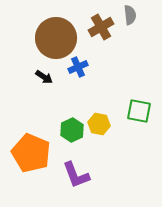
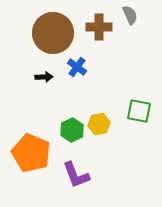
gray semicircle: rotated 18 degrees counterclockwise
brown cross: moved 2 px left; rotated 30 degrees clockwise
brown circle: moved 3 px left, 5 px up
blue cross: moved 1 px left; rotated 30 degrees counterclockwise
black arrow: rotated 36 degrees counterclockwise
yellow hexagon: rotated 20 degrees counterclockwise
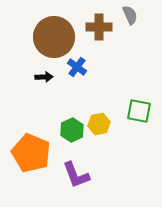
brown circle: moved 1 px right, 4 px down
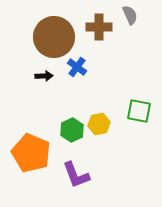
black arrow: moved 1 px up
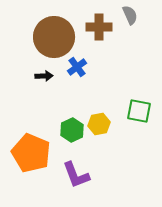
blue cross: rotated 18 degrees clockwise
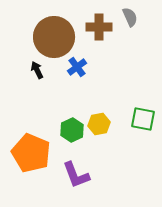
gray semicircle: moved 2 px down
black arrow: moved 7 px left, 6 px up; rotated 114 degrees counterclockwise
green square: moved 4 px right, 8 px down
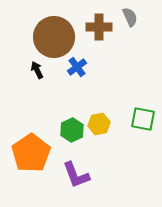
orange pentagon: rotated 15 degrees clockwise
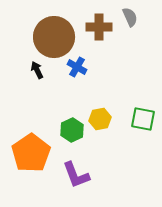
blue cross: rotated 24 degrees counterclockwise
yellow hexagon: moved 1 px right, 5 px up
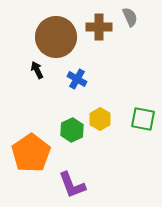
brown circle: moved 2 px right
blue cross: moved 12 px down
yellow hexagon: rotated 20 degrees counterclockwise
purple L-shape: moved 4 px left, 10 px down
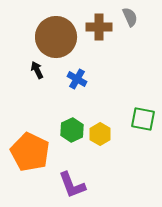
yellow hexagon: moved 15 px down
orange pentagon: moved 1 px left, 1 px up; rotated 12 degrees counterclockwise
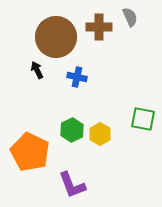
blue cross: moved 2 px up; rotated 18 degrees counterclockwise
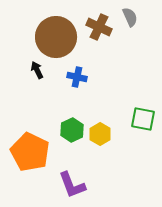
brown cross: rotated 25 degrees clockwise
